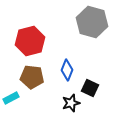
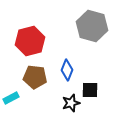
gray hexagon: moved 4 px down
brown pentagon: moved 3 px right
black square: moved 2 px down; rotated 24 degrees counterclockwise
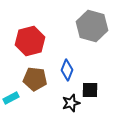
brown pentagon: moved 2 px down
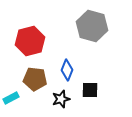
black star: moved 10 px left, 4 px up
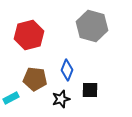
red hexagon: moved 1 px left, 6 px up
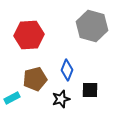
red hexagon: rotated 12 degrees clockwise
brown pentagon: rotated 20 degrees counterclockwise
cyan rectangle: moved 1 px right
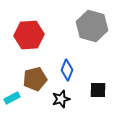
black square: moved 8 px right
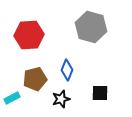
gray hexagon: moved 1 px left, 1 px down
black square: moved 2 px right, 3 px down
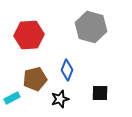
black star: moved 1 px left
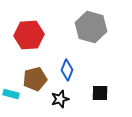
cyan rectangle: moved 1 px left, 4 px up; rotated 42 degrees clockwise
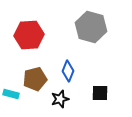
blue diamond: moved 1 px right, 1 px down
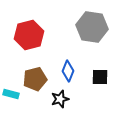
gray hexagon: moved 1 px right; rotated 8 degrees counterclockwise
red hexagon: rotated 12 degrees counterclockwise
black square: moved 16 px up
